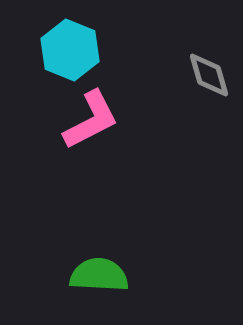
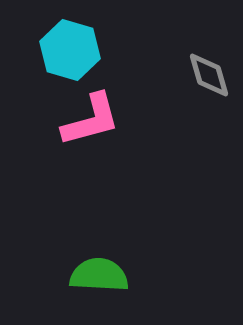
cyan hexagon: rotated 6 degrees counterclockwise
pink L-shape: rotated 12 degrees clockwise
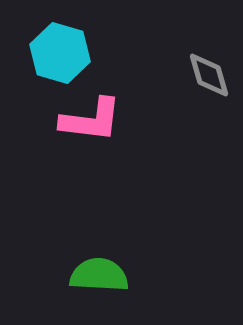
cyan hexagon: moved 10 px left, 3 px down
pink L-shape: rotated 22 degrees clockwise
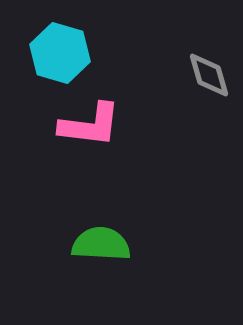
pink L-shape: moved 1 px left, 5 px down
green semicircle: moved 2 px right, 31 px up
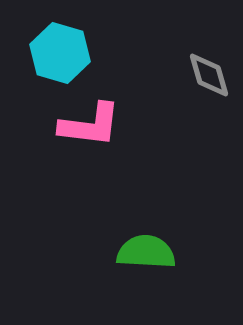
green semicircle: moved 45 px right, 8 px down
